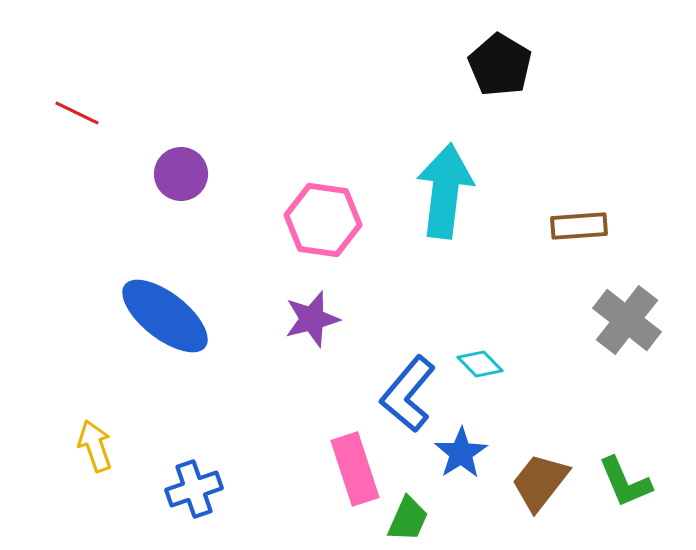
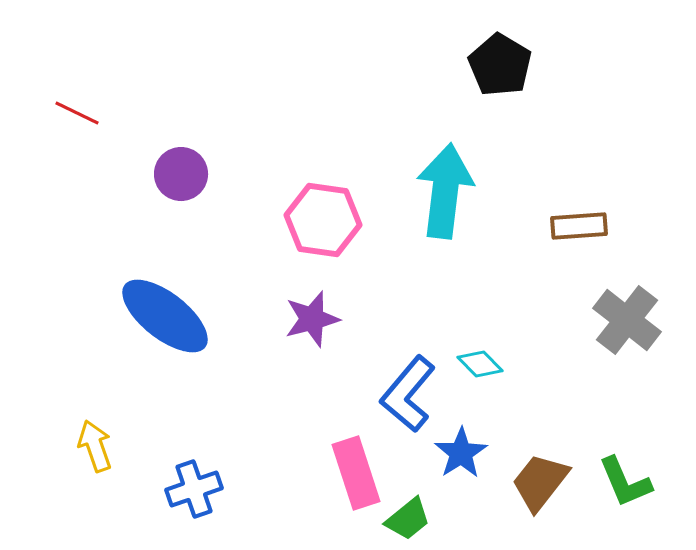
pink rectangle: moved 1 px right, 4 px down
green trapezoid: rotated 27 degrees clockwise
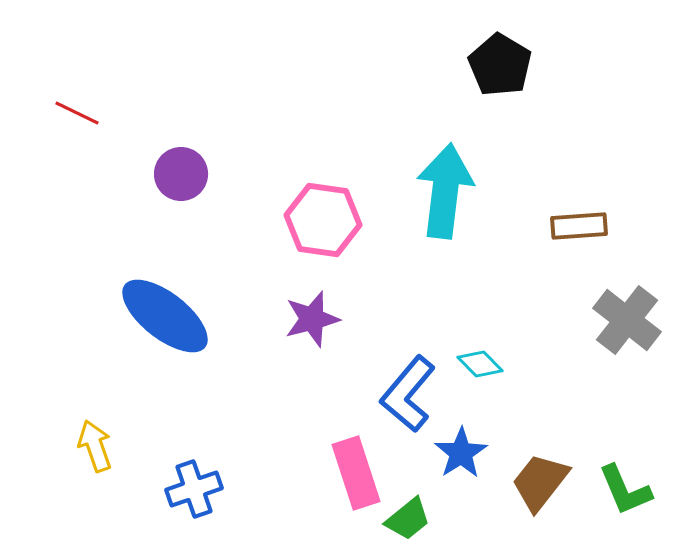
green L-shape: moved 8 px down
